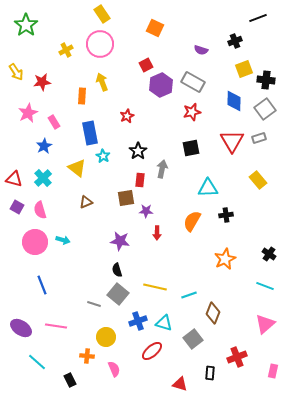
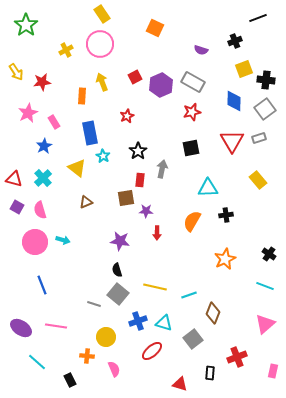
red square at (146, 65): moved 11 px left, 12 px down
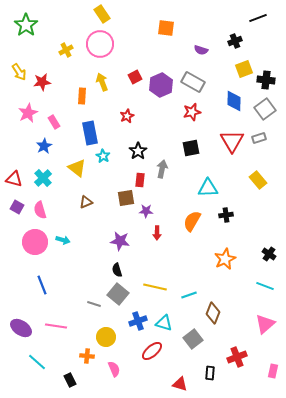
orange square at (155, 28): moved 11 px right; rotated 18 degrees counterclockwise
yellow arrow at (16, 72): moved 3 px right
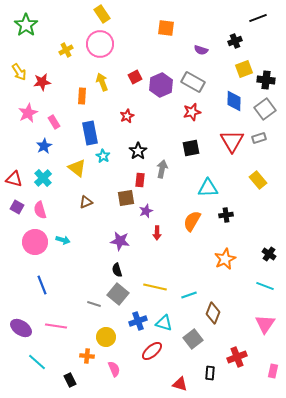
purple star at (146, 211): rotated 24 degrees counterclockwise
pink triangle at (265, 324): rotated 15 degrees counterclockwise
